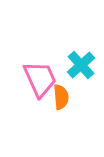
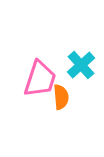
pink trapezoid: rotated 42 degrees clockwise
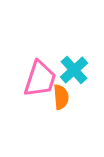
cyan cross: moved 7 px left, 5 px down
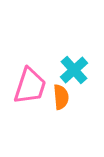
pink trapezoid: moved 10 px left, 7 px down
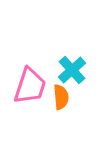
cyan cross: moved 2 px left
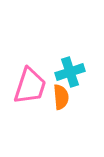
cyan cross: moved 2 px left, 2 px down; rotated 24 degrees clockwise
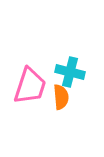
cyan cross: rotated 32 degrees clockwise
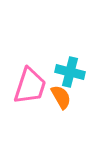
orange semicircle: rotated 25 degrees counterclockwise
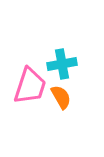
cyan cross: moved 8 px left, 8 px up; rotated 24 degrees counterclockwise
